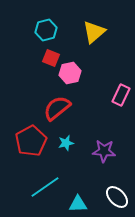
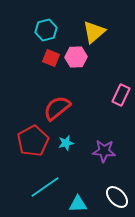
pink hexagon: moved 6 px right, 16 px up; rotated 10 degrees clockwise
red pentagon: moved 2 px right
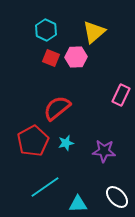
cyan hexagon: rotated 20 degrees counterclockwise
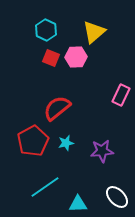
purple star: moved 2 px left; rotated 10 degrees counterclockwise
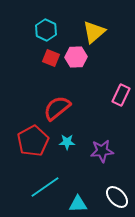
cyan star: moved 1 px right, 1 px up; rotated 14 degrees clockwise
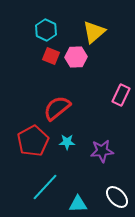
red square: moved 2 px up
cyan line: rotated 12 degrees counterclockwise
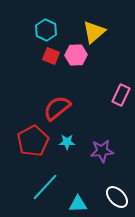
pink hexagon: moved 2 px up
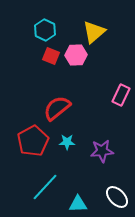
cyan hexagon: moved 1 px left
